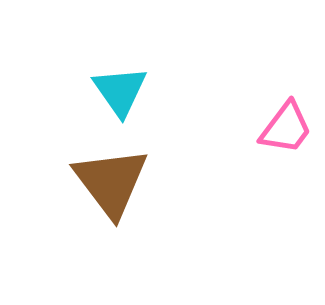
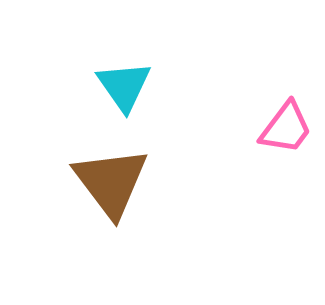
cyan triangle: moved 4 px right, 5 px up
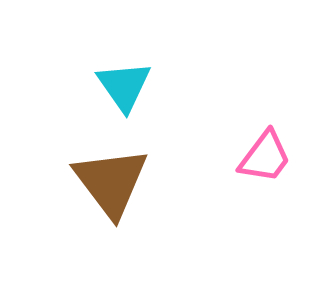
pink trapezoid: moved 21 px left, 29 px down
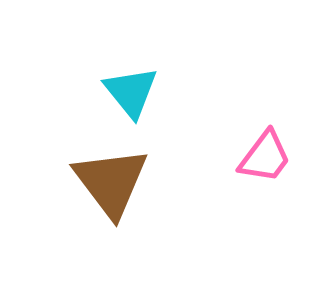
cyan triangle: moved 7 px right, 6 px down; rotated 4 degrees counterclockwise
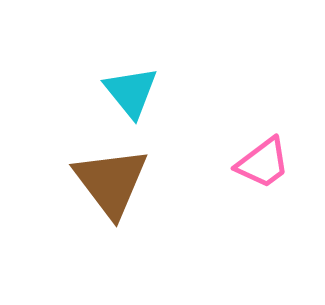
pink trapezoid: moved 2 px left, 6 px down; rotated 16 degrees clockwise
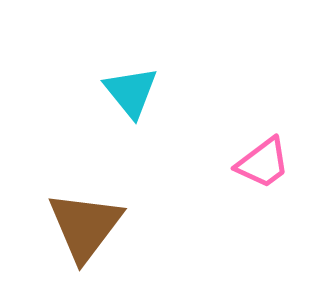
brown triangle: moved 26 px left, 44 px down; rotated 14 degrees clockwise
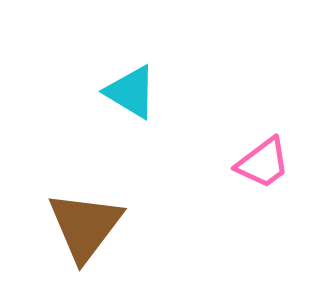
cyan triangle: rotated 20 degrees counterclockwise
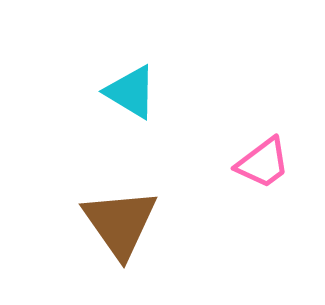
brown triangle: moved 35 px right, 3 px up; rotated 12 degrees counterclockwise
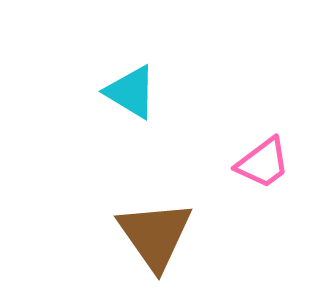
brown triangle: moved 35 px right, 12 px down
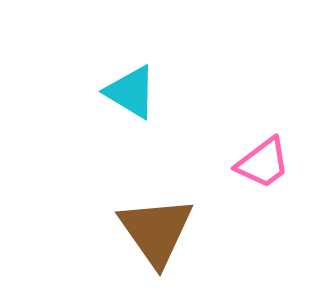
brown triangle: moved 1 px right, 4 px up
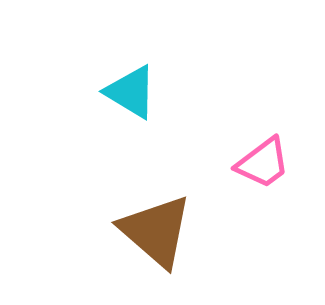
brown triangle: rotated 14 degrees counterclockwise
